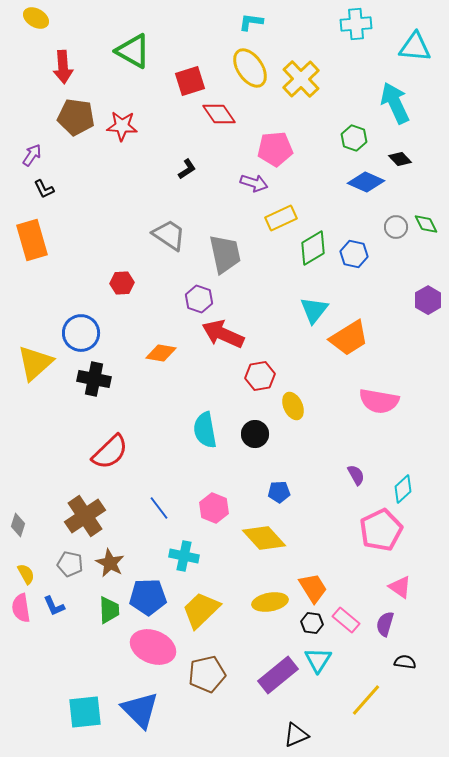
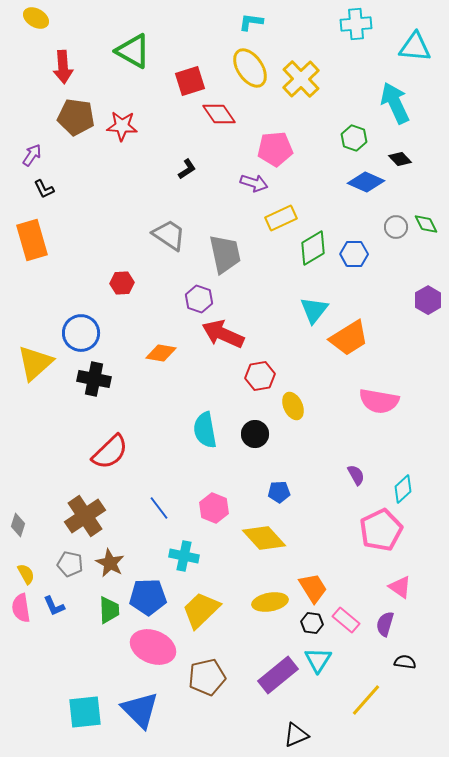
blue hexagon at (354, 254): rotated 12 degrees counterclockwise
brown pentagon at (207, 674): moved 3 px down
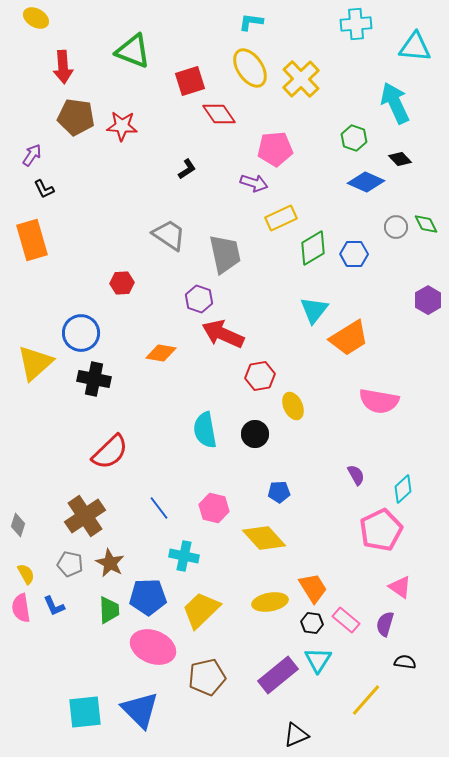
green triangle at (133, 51): rotated 9 degrees counterclockwise
pink hexagon at (214, 508): rotated 8 degrees counterclockwise
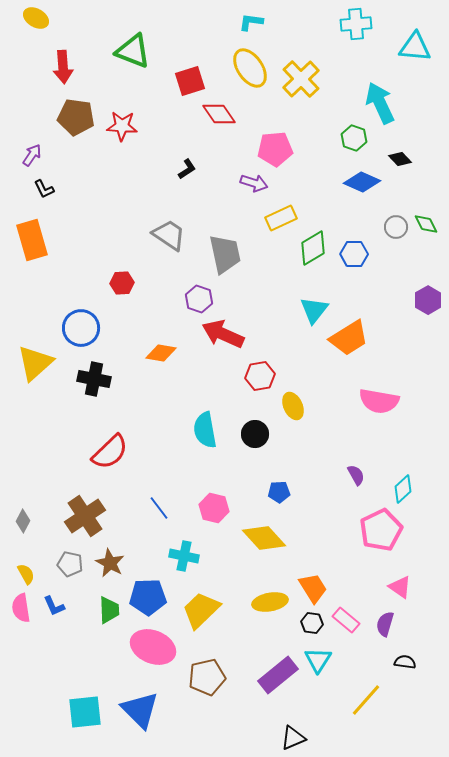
cyan arrow at (395, 103): moved 15 px left
blue diamond at (366, 182): moved 4 px left
blue circle at (81, 333): moved 5 px up
gray diamond at (18, 525): moved 5 px right, 4 px up; rotated 10 degrees clockwise
black triangle at (296, 735): moved 3 px left, 3 px down
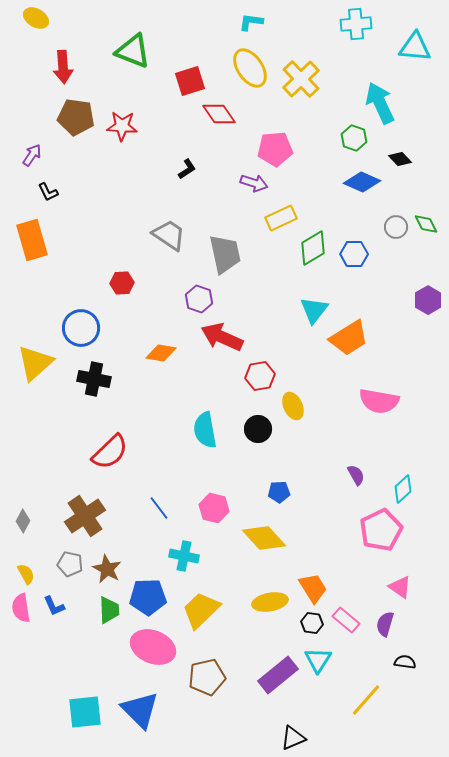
black L-shape at (44, 189): moved 4 px right, 3 px down
red arrow at (223, 334): moved 1 px left, 3 px down
black circle at (255, 434): moved 3 px right, 5 px up
brown star at (110, 563): moved 3 px left, 6 px down
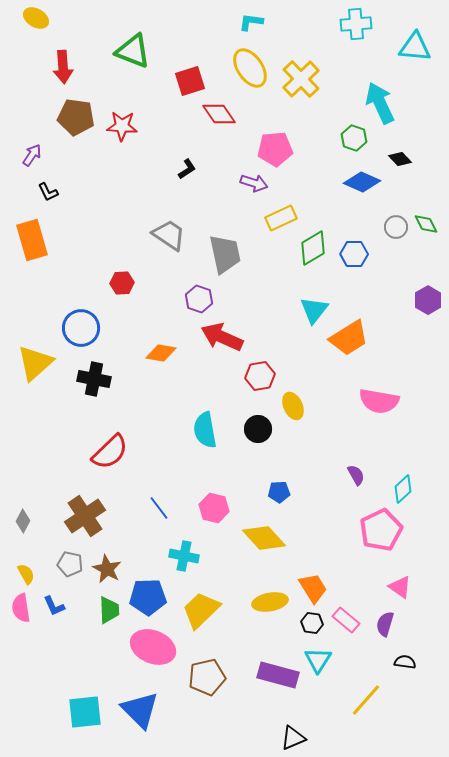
purple rectangle at (278, 675): rotated 54 degrees clockwise
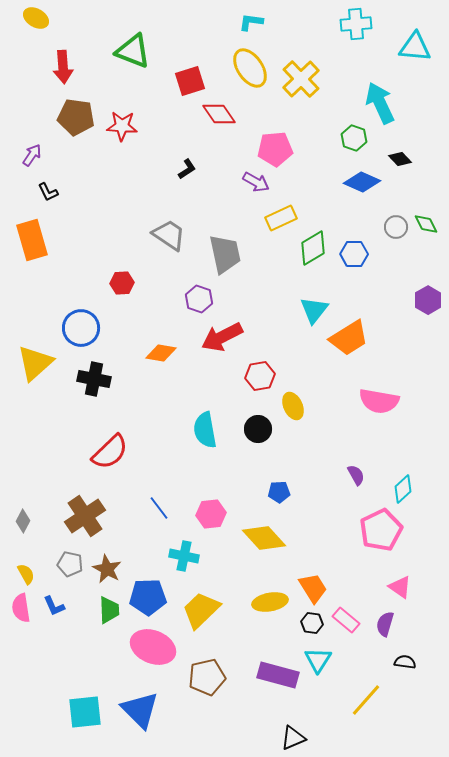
purple arrow at (254, 183): moved 2 px right, 1 px up; rotated 12 degrees clockwise
red arrow at (222, 337): rotated 51 degrees counterclockwise
pink hexagon at (214, 508): moved 3 px left, 6 px down; rotated 20 degrees counterclockwise
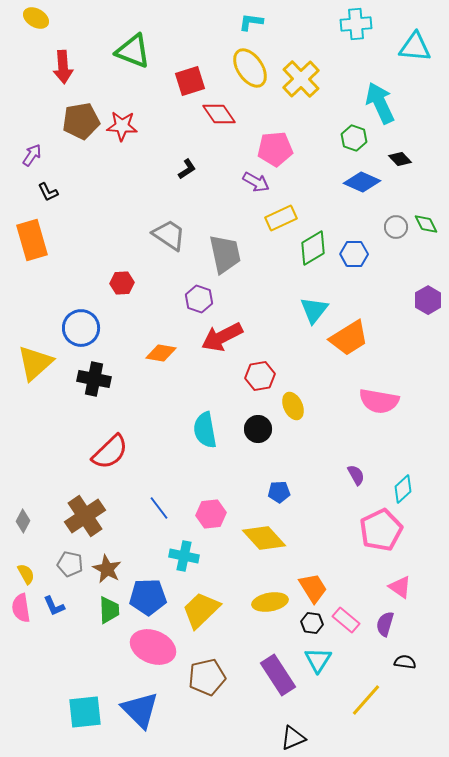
brown pentagon at (76, 117): moved 5 px right, 4 px down; rotated 18 degrees counterclockwise
purple rectangle at (278, 675): rotated 42 degrees clockwise
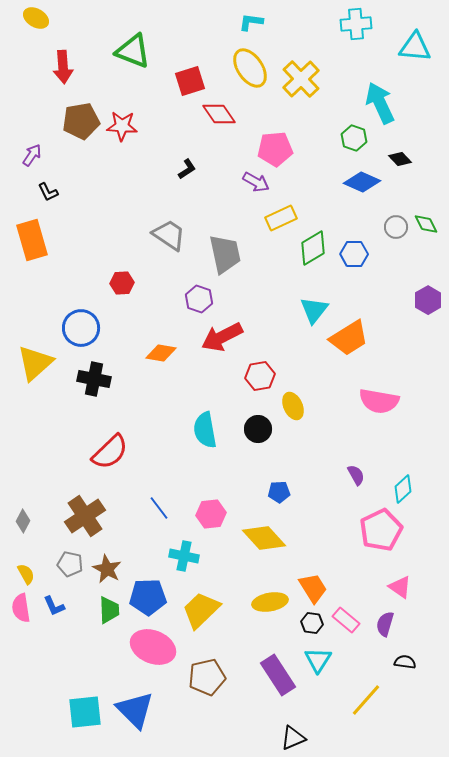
blue triangle at (140, 710): moved 5 px left
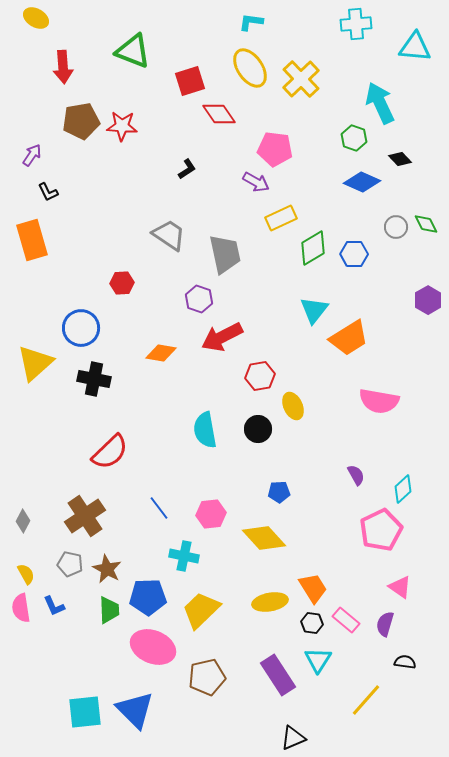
pink pentagon at (275, 149): rotated 12 degrees clockwise
